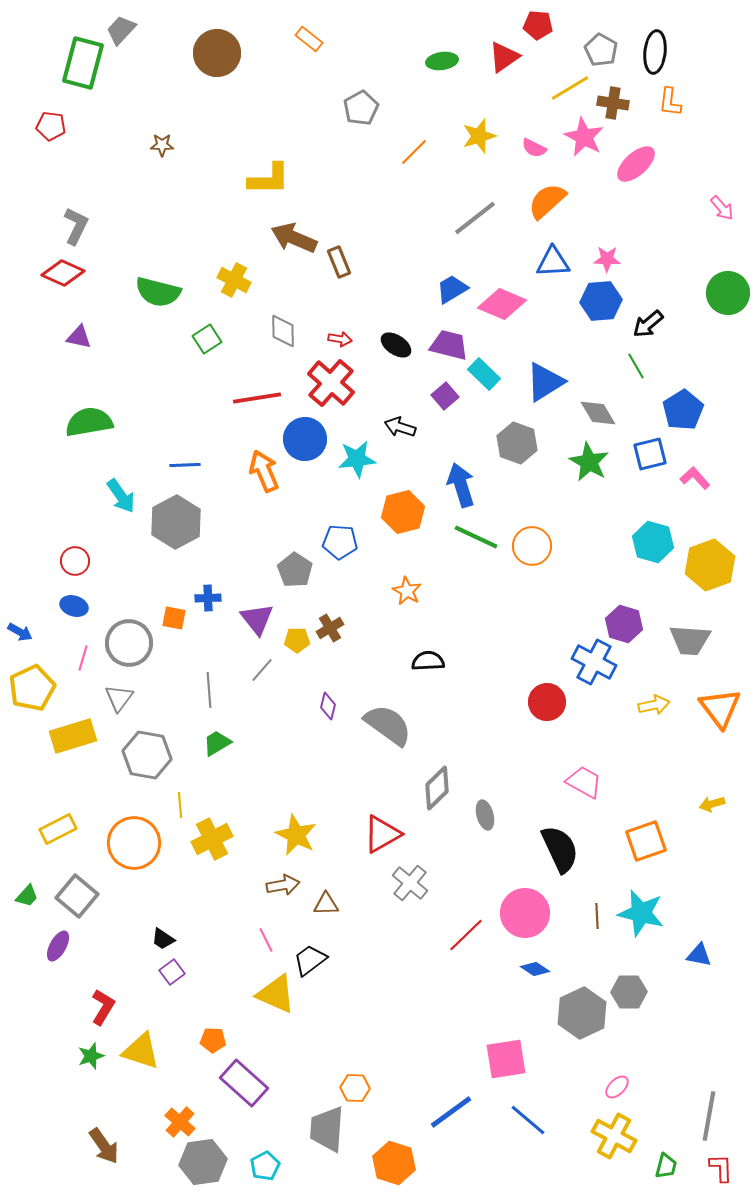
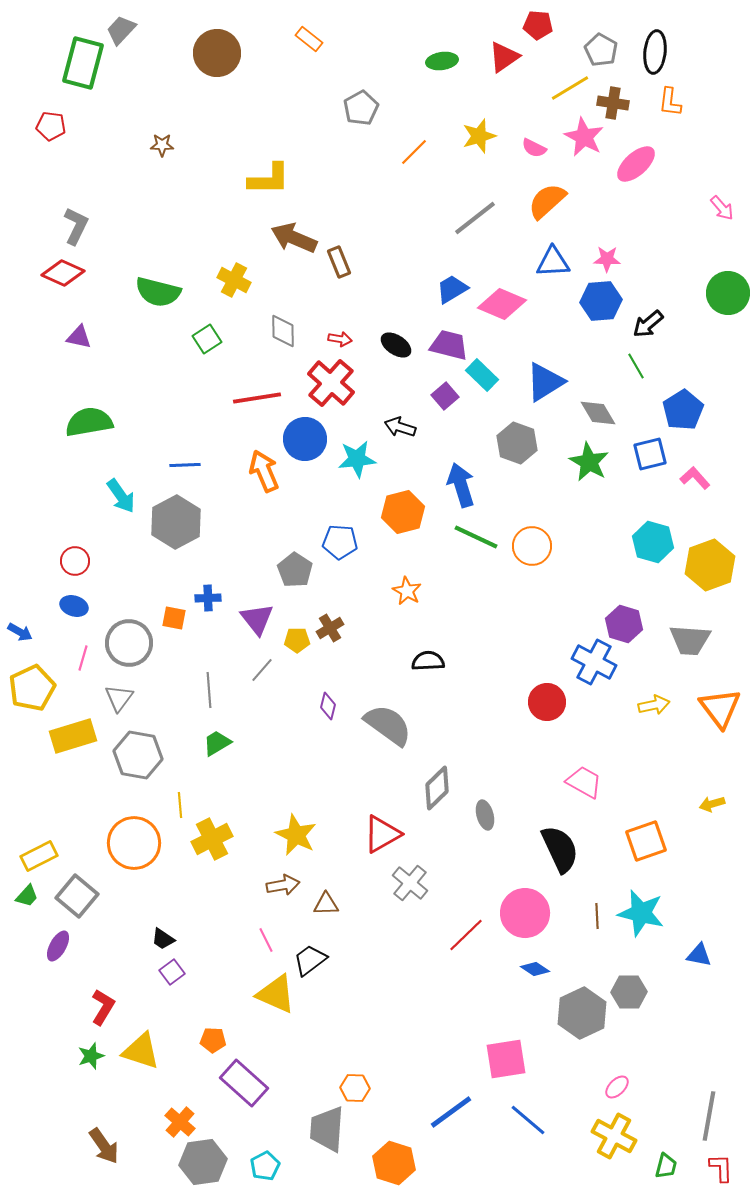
cyan rectangle at (484, 374): moved 2 px left, 1 px down
gray hexagon at (147, 755): moved 9 px left
yellow rectangle at (58, 829): moved 19 px left, 27 px down
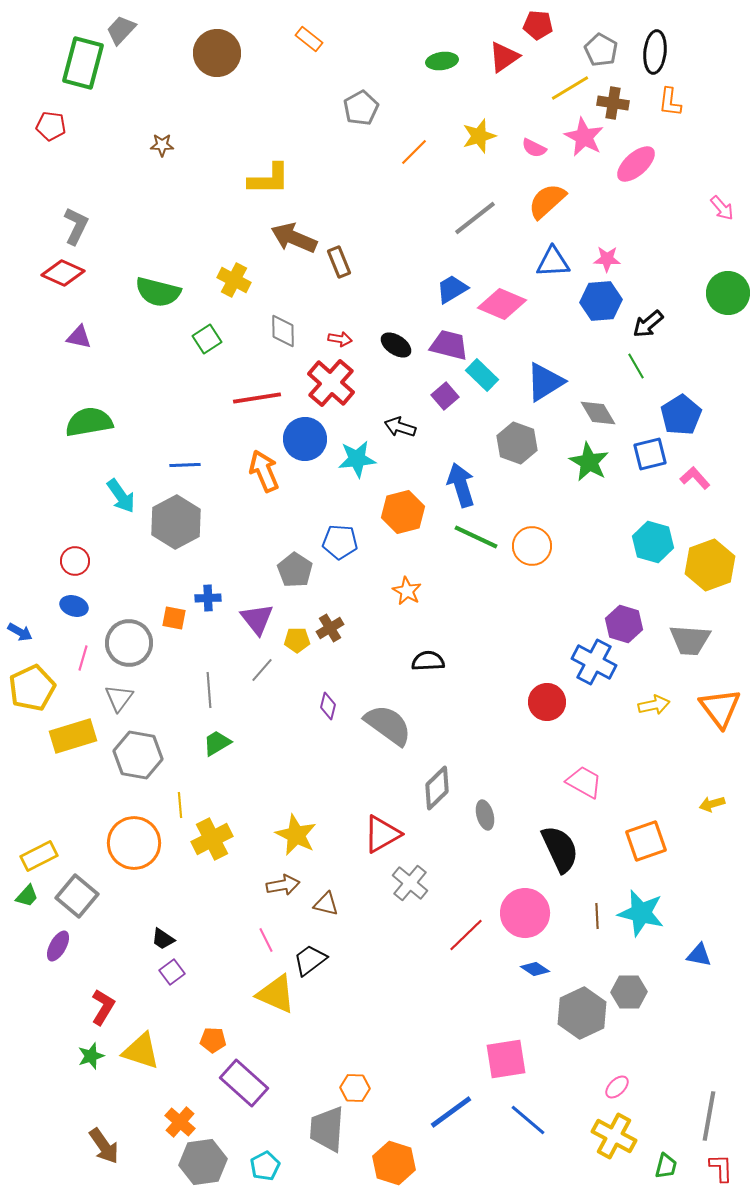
blue pentagon at (683, 410): moved 2 px left, 5 px down
brown triangle at (326, 904): rotated 16 degrees clockwise
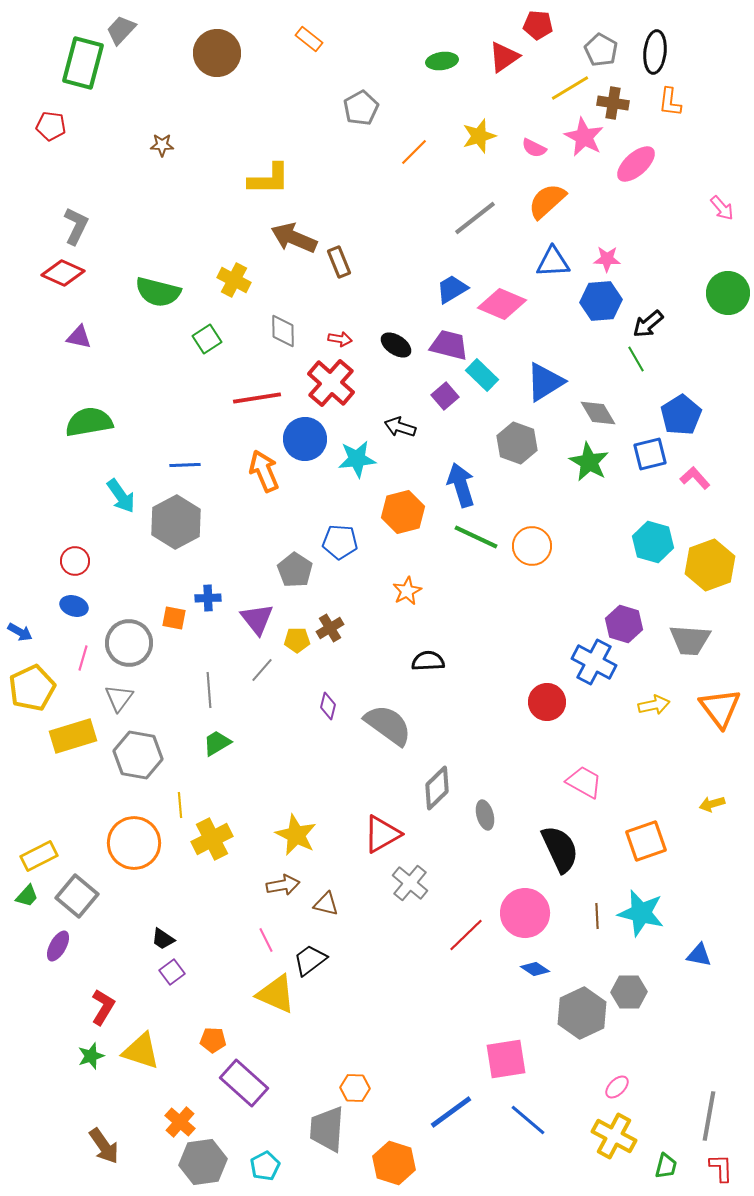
green line at (636, 366): moved 7 px up
orange star at (407, 591): rotated 16 degrees clockwise
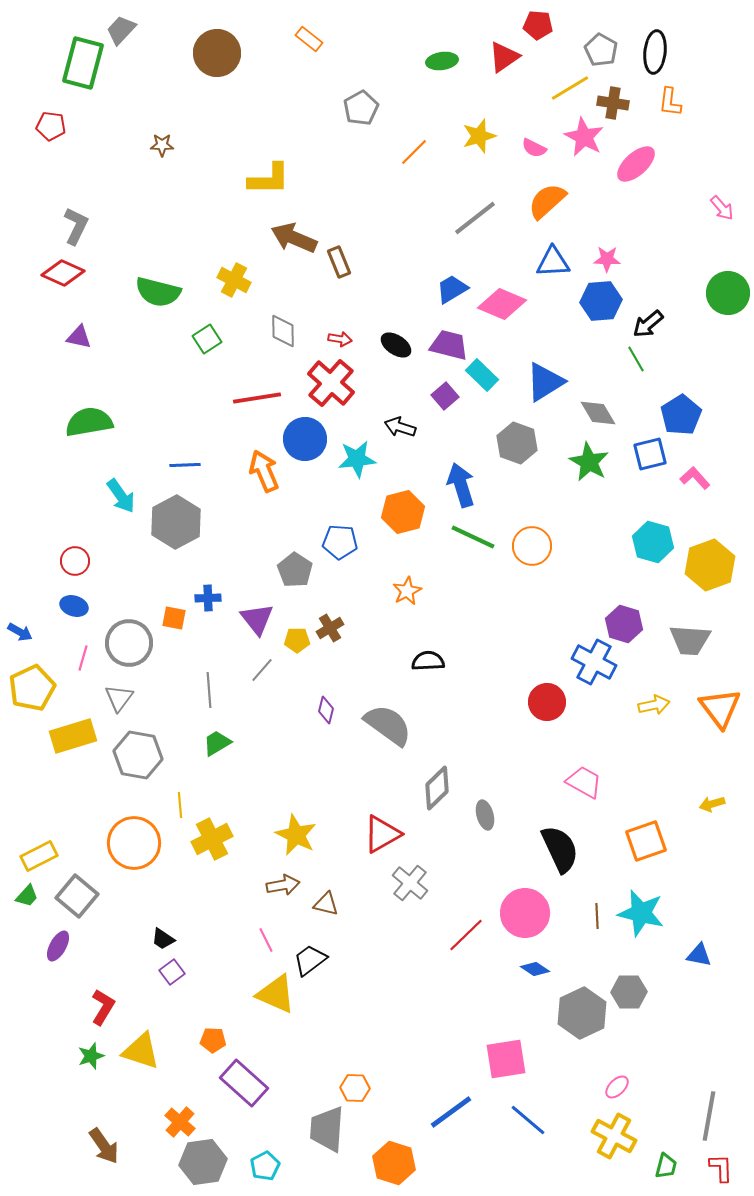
green line at (476, 537): moved 3 px left
purple diamond at (328, 706): moved 2 px left, 4 px down
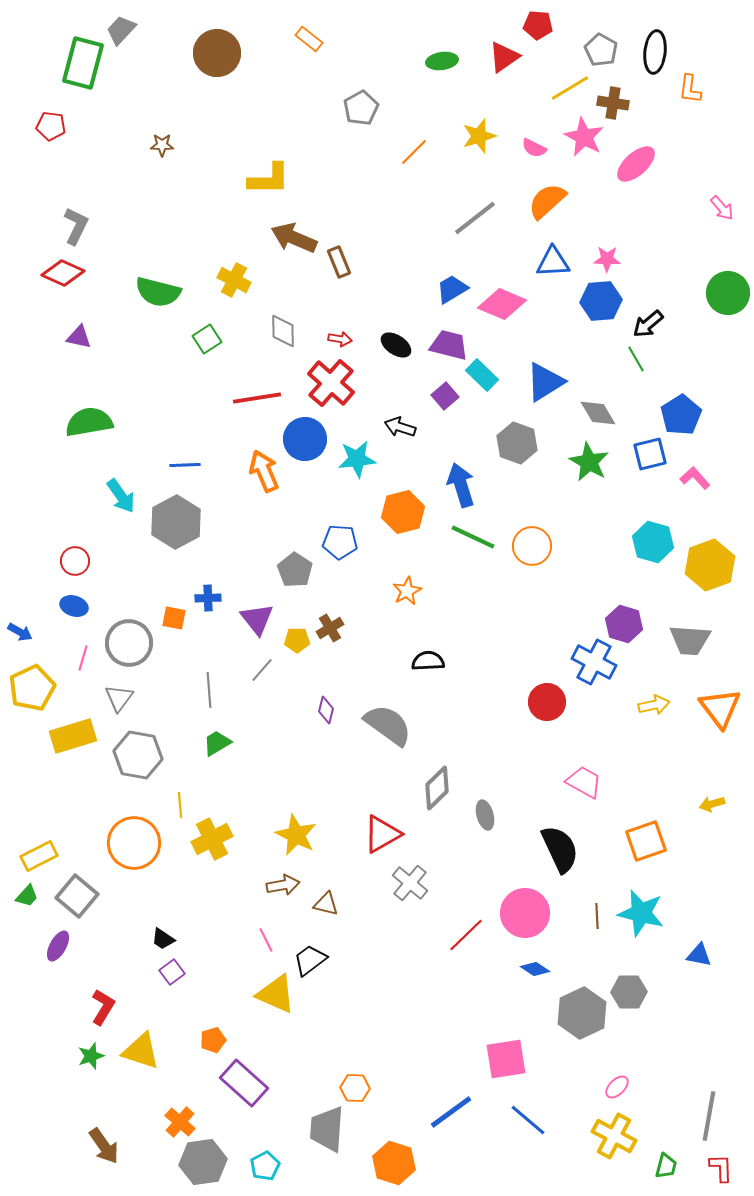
orange L-shape at (670, 102): moved 20 px right, 13 px up
orange pentagon at (213, 1040): rotated 20 degrees counterclockwise
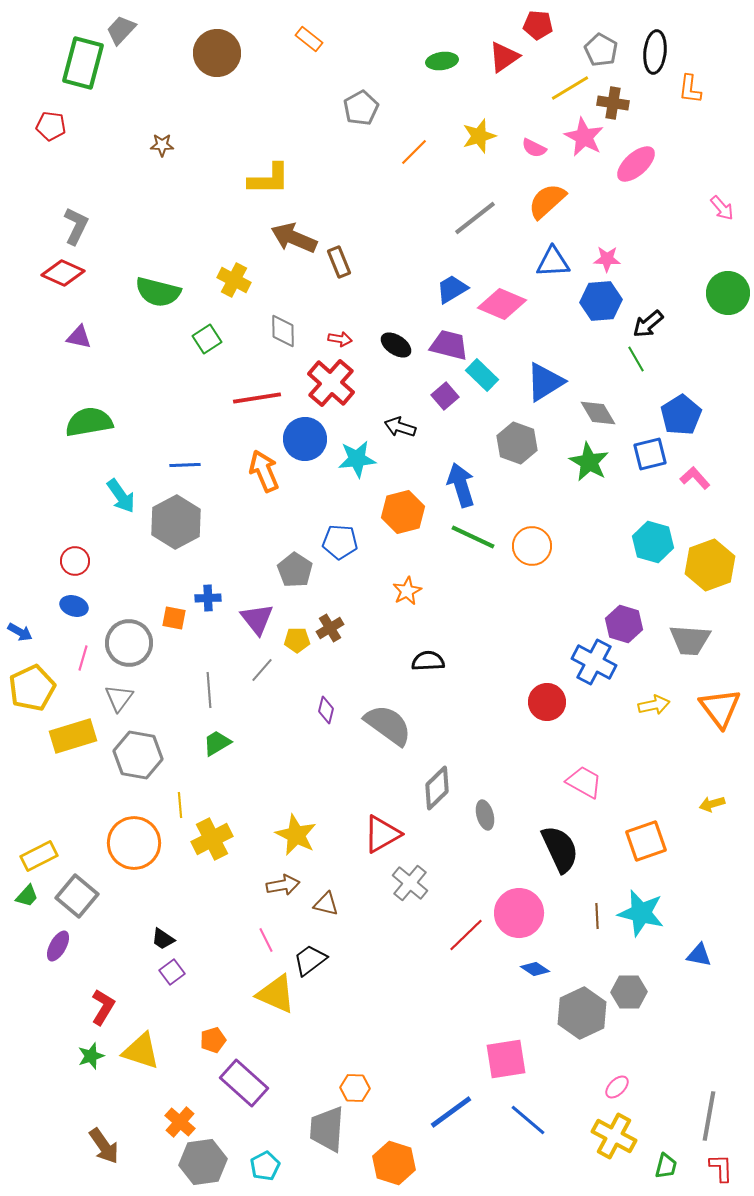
pink circle at (525, 913): moved 6 px left
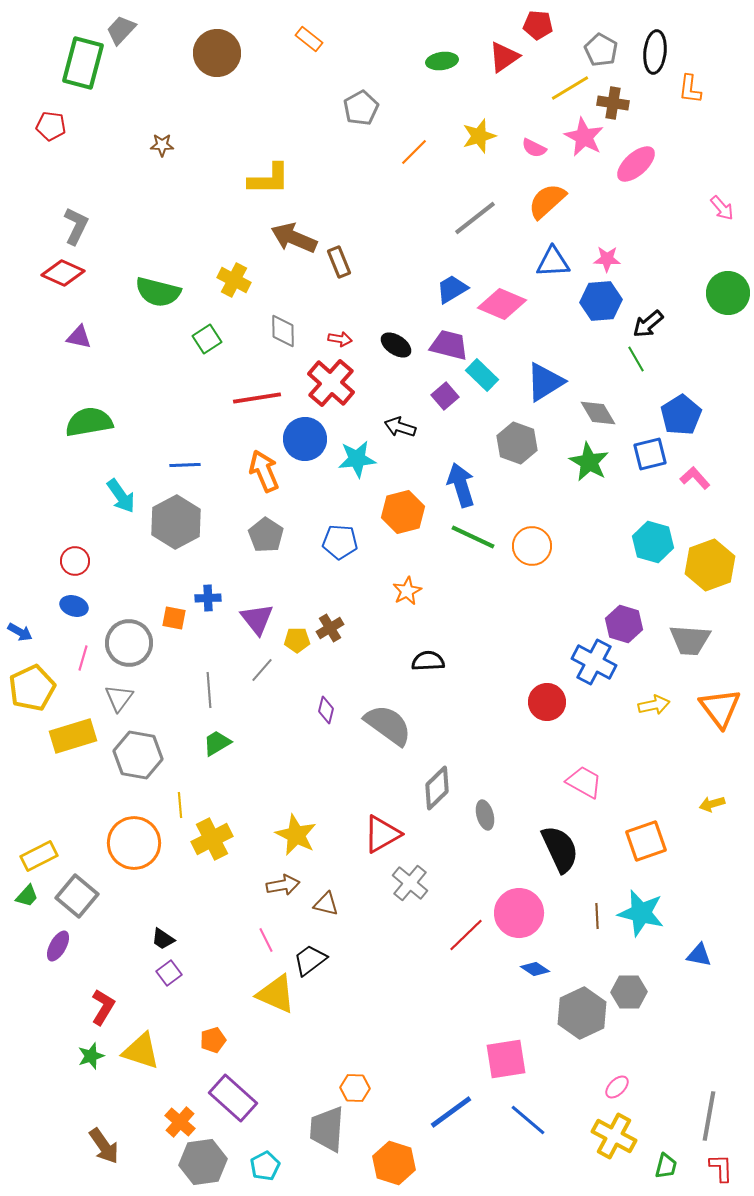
gray pentagon at (295, 570): moved 29 px left, 35 px up
purple square at (172, 972): moved 3 px left, 1 px down
purple rectangle at (244, 1083): moved 11 px left, 15 px down
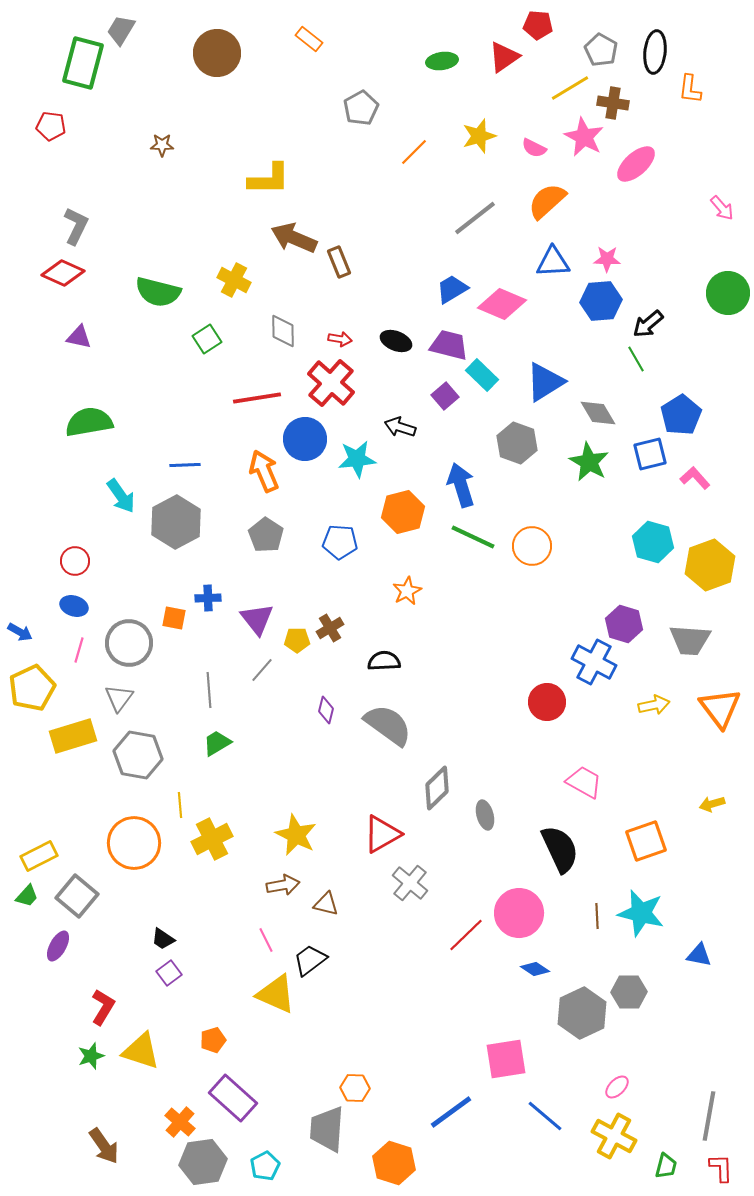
gray trapezoid at (121, 30): rotated 12 degrees counterclockwise
black ellipse at (396, 345): moved 4 px up; rotated 12 degrees counterclockwise
pink line at (83, 658): moved 4 px left, 8 px up
black semicircle at (428, 661): moved 44 px left
blue line at (528, 1120): moved 17 px right, 4 px up
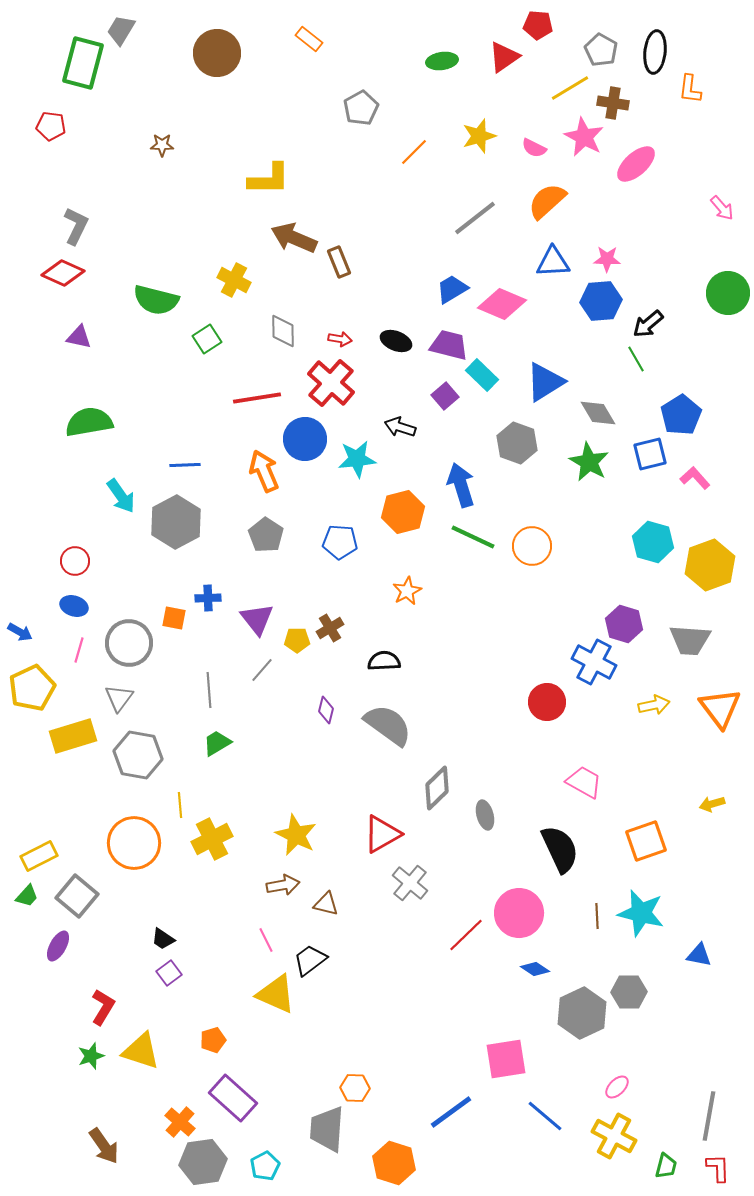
green semicircle at (158, 292): moved 2 px left, 8 px down
red L-shape at (721, 1168): moved 3 px left
